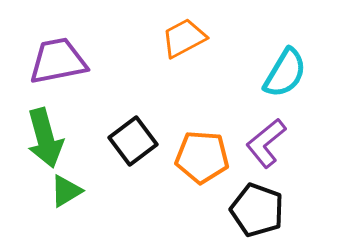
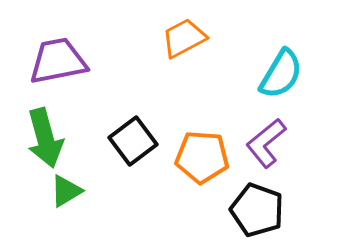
cyan semicircle: moved 4 px left, 1 px down
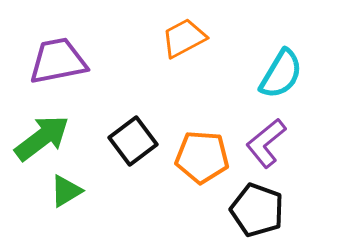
green arrow: moved 3 px left; rotated 112 degrees counterclockwise
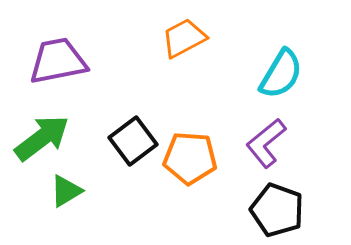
orange pentagon: moved 12 px left, 1 px down
black pentagon: moved 20 px right
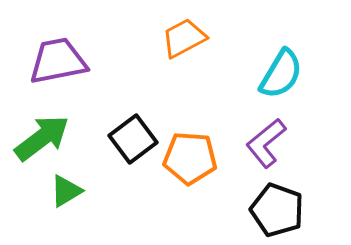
black square: moved 2 px up
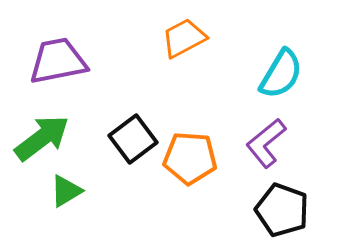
black pentagon: moved 5 px right
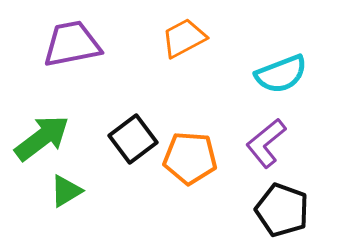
purple trapezoid: moved 14 px right, 17 px up
cyan semicircle: rotated 38 degrees clockwise
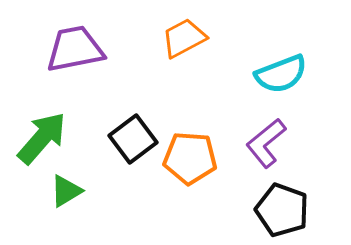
purple trapezoid: moved 3 px right, 5 px down
green arrow: rotated 12 degrees counterclockwise
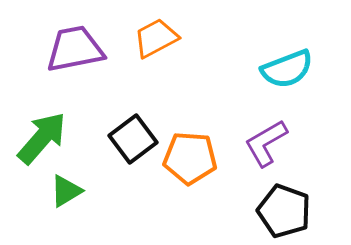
orange trapezoid: moved 28 px left
cyan semicircle: moved 6 px right, 5 px up
purple L-shape: rotated 9 degrees clockwise
black pentagon: moved 2 px right, 1 px down
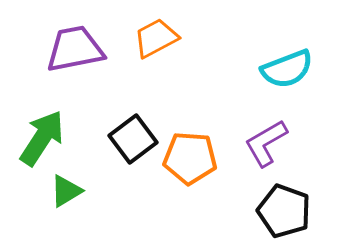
green arrow: rotated 8 degrees counterclockwise
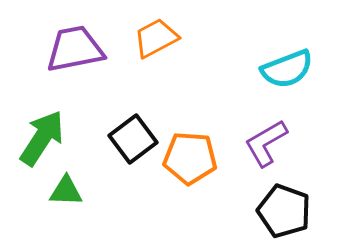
green triangle: rotated 33 degrees clockwise
